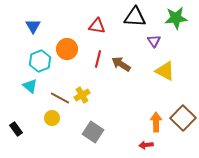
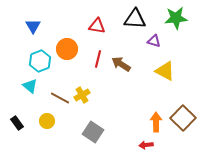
black triangle: moved 2 px down
purple triangle: rotated 40 degrees counterclockwise
yellow circle: moved 5 px left, 3 px down
black rectangle: moved 1 px right, 6 px up
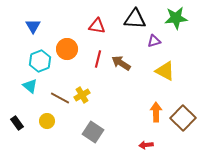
purple triangle: rotated 32 degrees counterclockwise
brown arrow: moved 1 px up
orange arrow: moved 10 px up
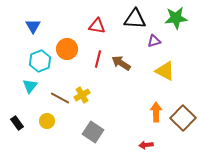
cyan triangle: rotated 28 degrees clockwise
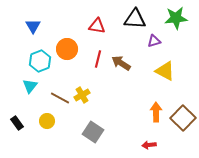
red arrow: moved 3 px right
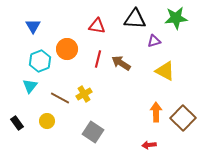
yellow cross: moved 2 px right, 1 px up
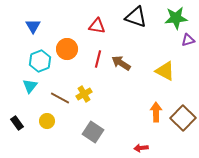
black triangle: moved 1 px right, 2 px up; rotated 15 degrees clockwise
purple triangle: moved 34 px right, 1 px up
red arrow: moved 8 px left, 3 px down
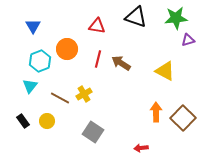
black rectangle: moved 6 px right, 2 px up
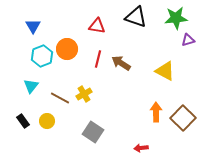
cyan hexagon: moved 2 px right, 5 px up
cyan triangle: moved 1 px right
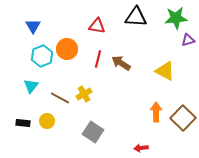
black triangle: rotated 15 degrees counterclockwise
black rectangle: moved 2 px down; rotated 48 degrees counterclockwise
